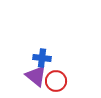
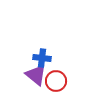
purple triangle: moved 1 px up
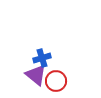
blue cross: rotated 24 degrees counterclockwise
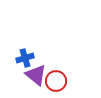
blue cross: moved 17 px left
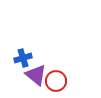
blue cross: moved 2 px left
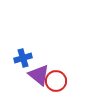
purple triangle: moved 3 px right
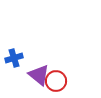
blue cross: moved 9 px left
